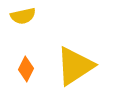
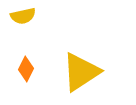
yellow triangle: moved 6 px right, 6 px down
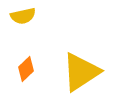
orange diamond: rotated 20 degrees clockwise
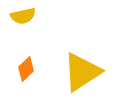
yellow triangle: moved 1 px right
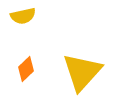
yellow triangle: rotated 15 degrees counterclockwise
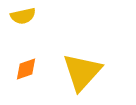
orange diamond: rotated 25 degrees clockwise
